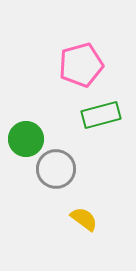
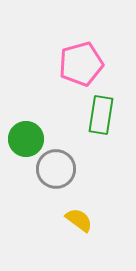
pink pentagon: moved 1 px up
green rectangle: rotated 66 degrees counterclockwise
yellow semicircle: moved 5 px left, 1 px down
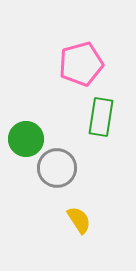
green rectangle: moved 2 px down
gray circle: moved 1 px right, 1 px up
yellow semicircle: rotated 20 degrees clockwise
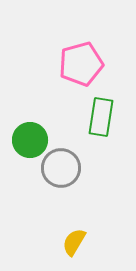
green circle: moved 4 px right, 1 px down
gray circle: moved 4 px right
yellow semicircle: moved 5 px left, 22 px down; rotated 116 degrees counterclockwise
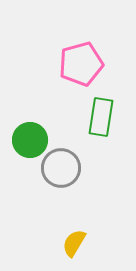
yellow semicircle: moved 1 px down
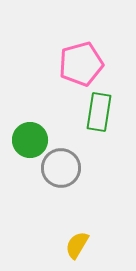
green rectangle: moved 2 px left, 5 px up
yellow semicircle: moved 3 px right, 2 px down
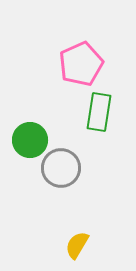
pink pentagon: rotated 9 degrees counterclockwise
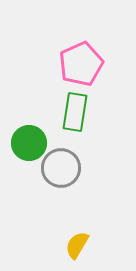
green rectangle: moved 24 px left
green circle: moved 1 px left, 3 px down
